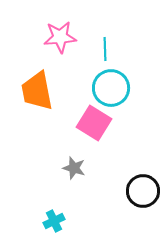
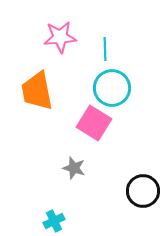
cyan circle: moved 1 px right
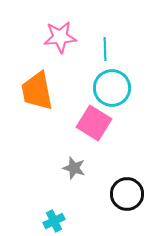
black circle: moved 16 px left, 3 px down
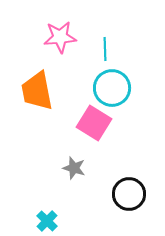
black circle: moved 2 px right
cyan cross: moved 7 px left; rotated 20 degrees counterclockwise
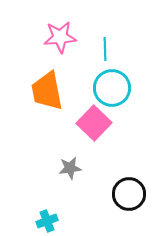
orange trapezoid: moved 10 px right
pink square: rotated 12 degrees clockwise
gray star: moved 4 px left; rotated 25 degrees counterclockwise
cyan cross: rotated 25 degrees clockwise
